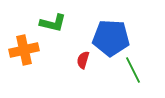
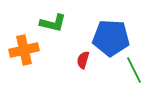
green line: moved 1 px right
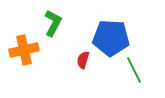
green L-shape: rotated 76 degrees counterclockwise
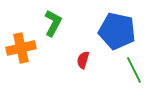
blue pentagon: moved 6 px right, 7 px up; rotated 9 degrees clockwise
orange cross: moved 3 px left, 2 px up
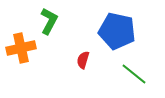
green L-shape: moved 4 px left, 2 px up
green line: moved 4 px down; rotated 24 degrees counterclockwise
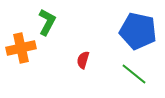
green L-shape: moved 2 px left, 1 px down
blue pentagon: moved 21 px right
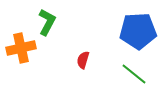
blue pentagon: rotated 15 degrees counterclockwise
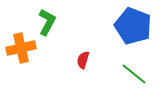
blue pentagon: moved 5 px left, 5 px up; rotated 24 degrees clockwise
